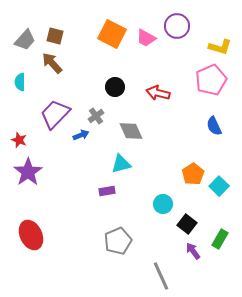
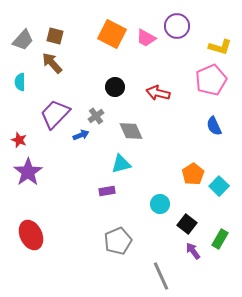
gray trapezoid: moved 2 px left
cyan circle: moved 3 px left
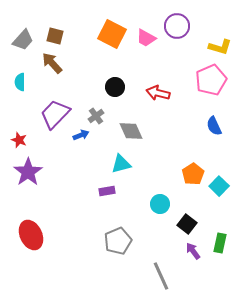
green rectangle: moved 4 px down; rotated 18 degrees counterclockwise
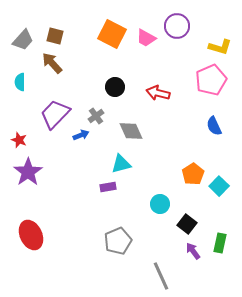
purple rectangle: moved 1 px right, 4 px up
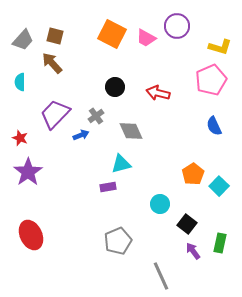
red star: moved 1 px right, 2 px up
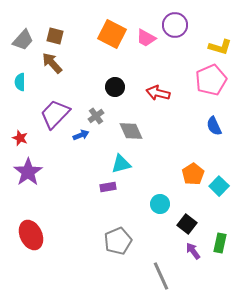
purple circle: moved 2 px left, 1 px up
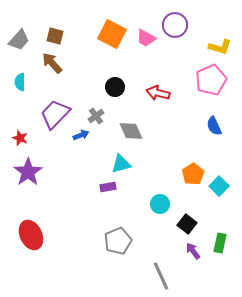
gray trapezoid: moved 4 px left
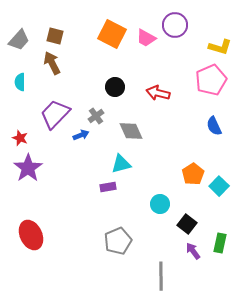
brown arrow: rotated 15 degrees clockwise
purple star: moved 4 px up
gray line: rotated 24 degrees clockwise
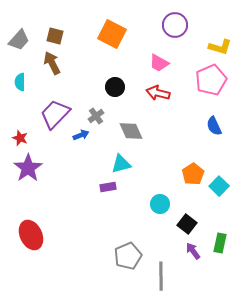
pink trapezoid: moved 13 px right, 25 px down
gray pentagon: moved 10 px right, 15 px down
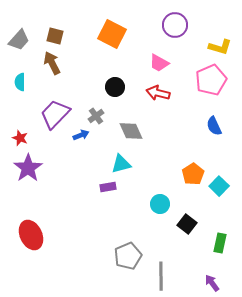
purple arrow: moved 19 px right, 32 px down
